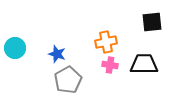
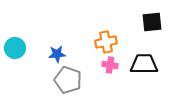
blue star: rotated 24 degrees counterclockwise
gray pentagon: rotated 24 degrees counterclockwise
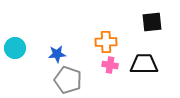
orange cross: rotated 10 degrees clockwise
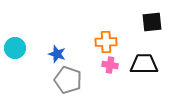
blue star: rotated 24 degrees clockwise
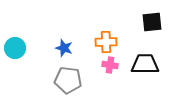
blue star: moved 7 px right, 6 px up
black trapezoid: moved 1 px right
gray pentagon: rotated 12 degrees counterclockwise
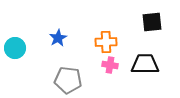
blue star: moved 6 px left, 10 px up; rotated 24 degrees clockwise
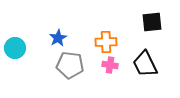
black trapezoid: rotated 116 degrees counterclockwise
gray pentagon: moved 2 px right, 15 px up
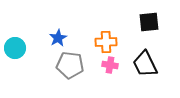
black square: moved 3 px left
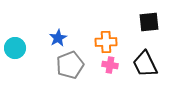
gray pentagon: rotated 28 degrees counterclockwise
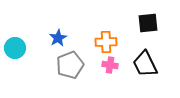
black square: moved 1 px left, 1 px down
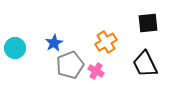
blue star: moved 4 px left, 5 px down
orange cross: rotated 30 degrees counterclockwise
pink cross: moved 14 px left, 6 px down; rotated 21 degrees clockwise
